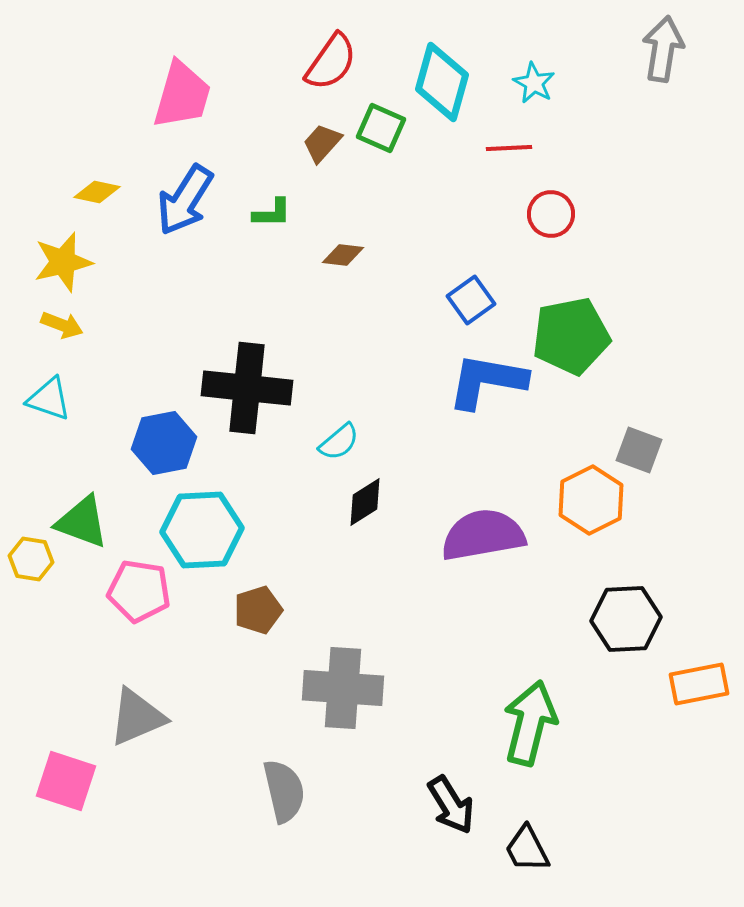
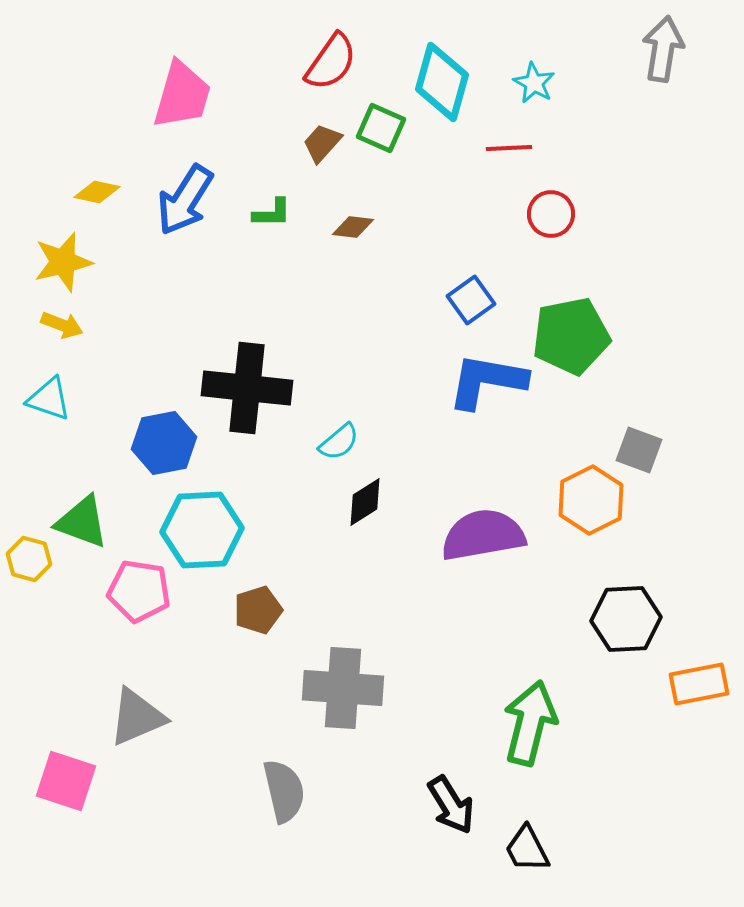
brown diamond: moved 10 px right, 28 px up
yellow hexagon: moved 2 px left; rotated 6 degrees clockwise
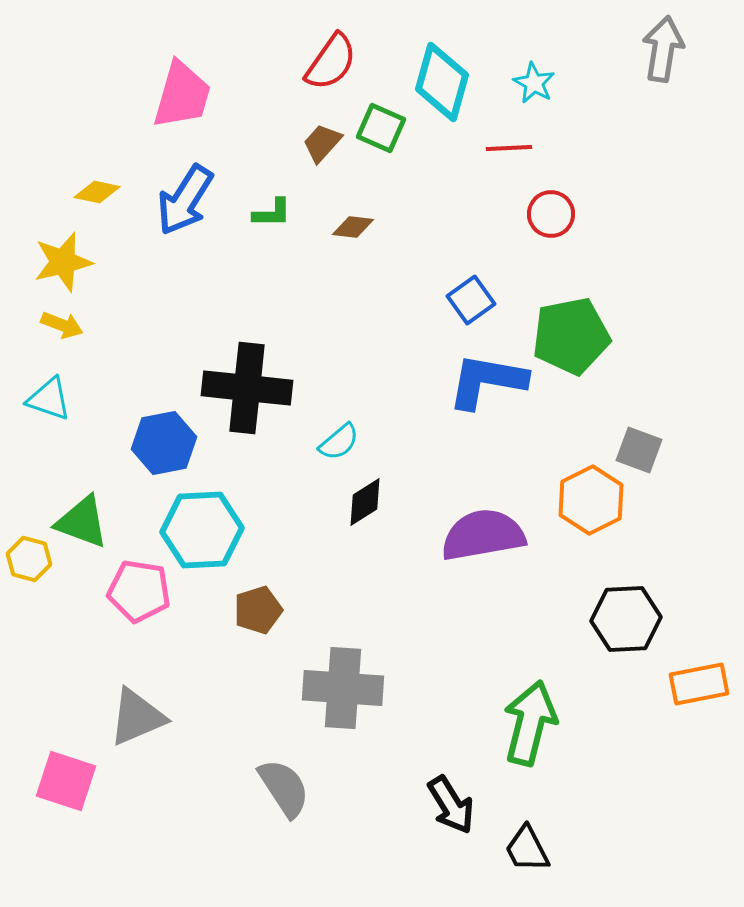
gray semicircle: moved 3 px up; rotated 20 degrees counterclockwise
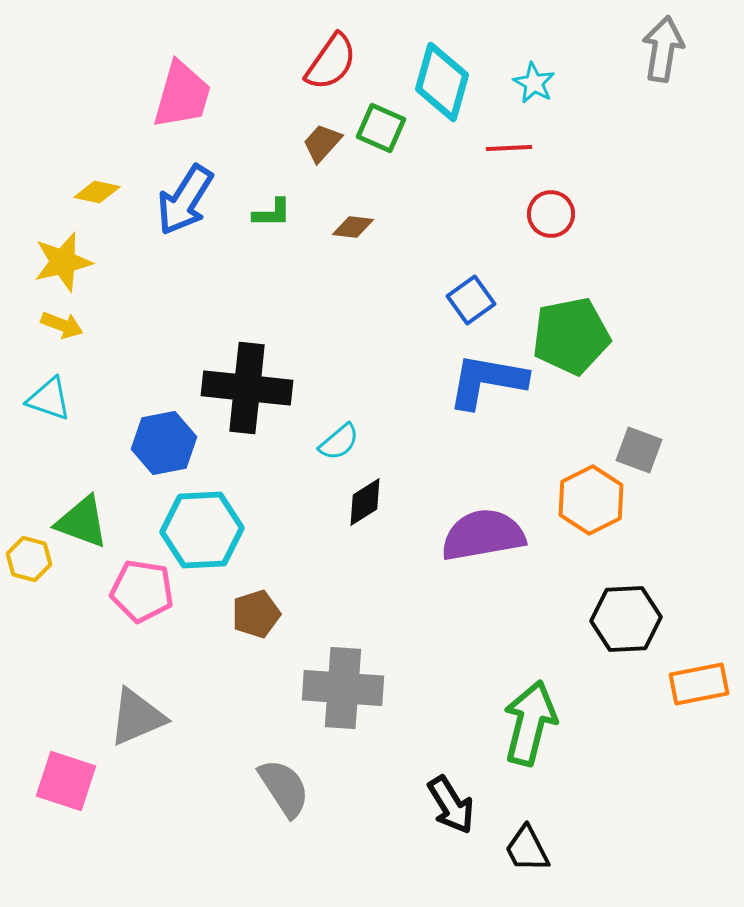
pink pentagon: moved 3 px right
brown pentagon: moved 2 px left, 4 px down
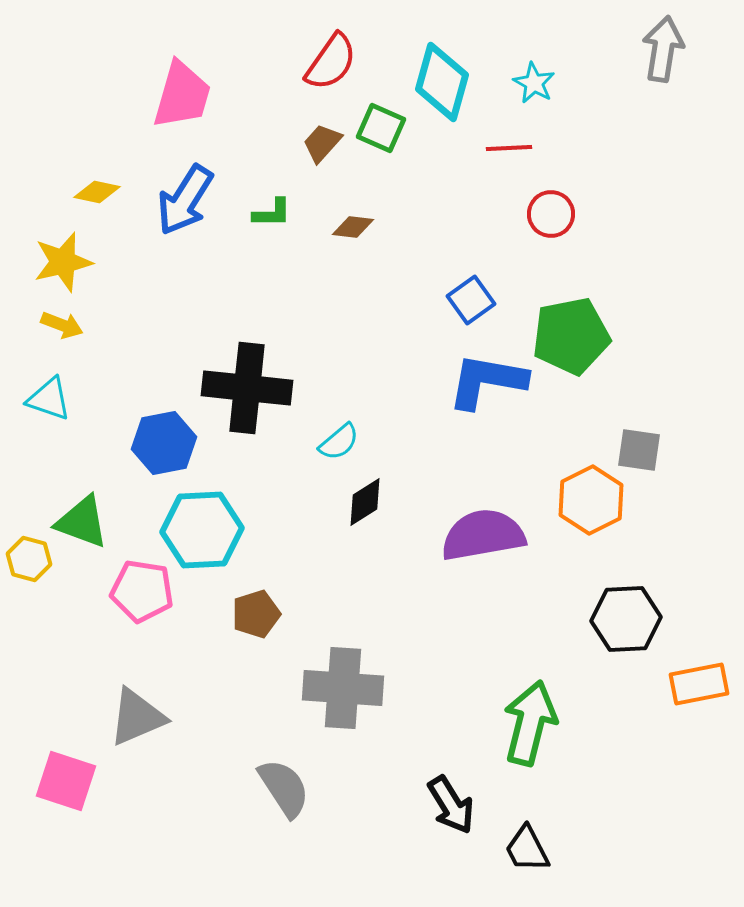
gray square: rotated 12 degrees counterclockwise
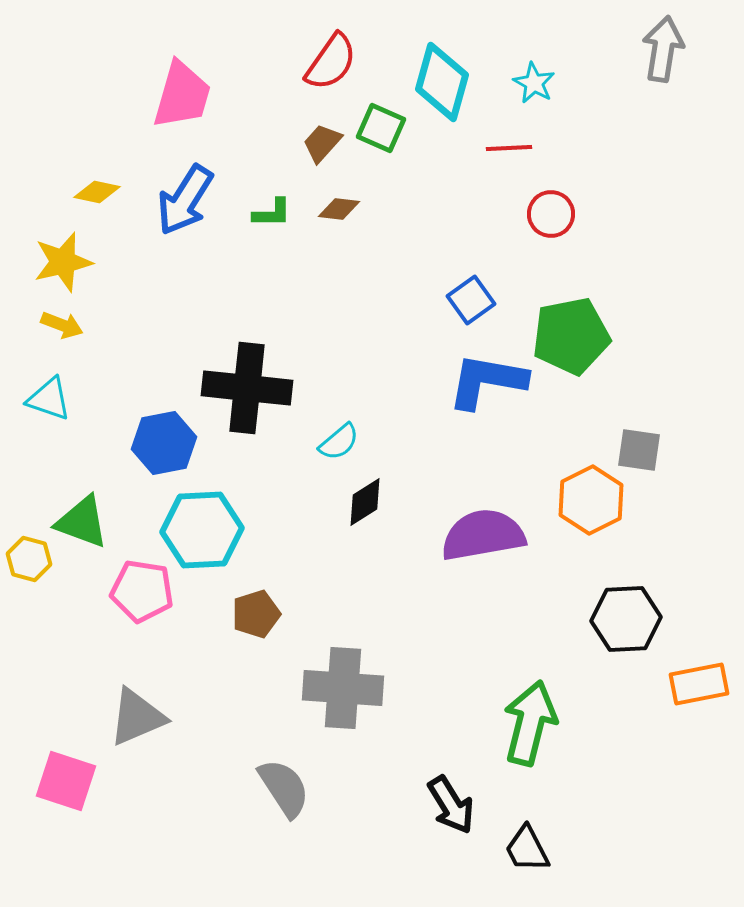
brown diamond: moved 14 px left, 18 px up
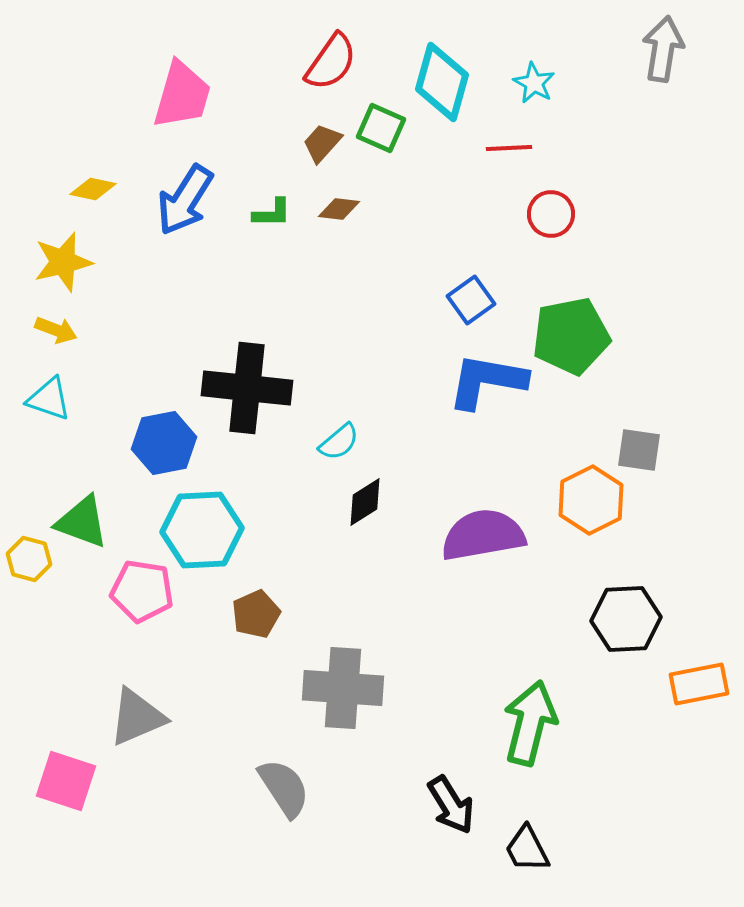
yellow diamond: moved 4 px left, 3 px up
yellow arrow: moved 6 px left, 5 px down
brown pentagon: rotated 6 degrees counterclockwise
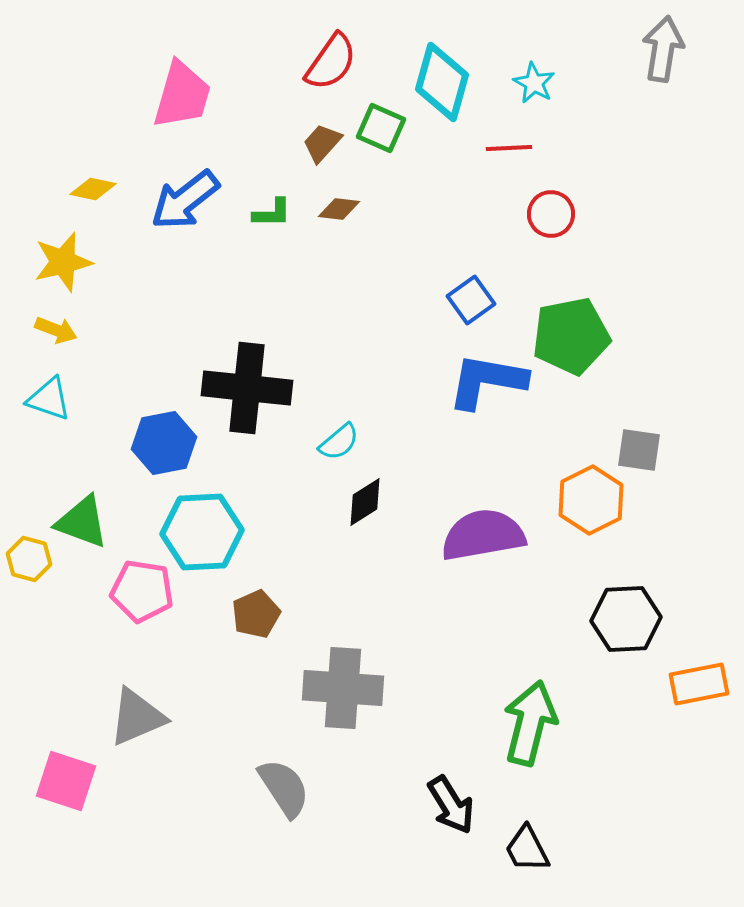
blue arrow: rotated 20 degrees clockwise
cyan hexagon: moved 2 px down
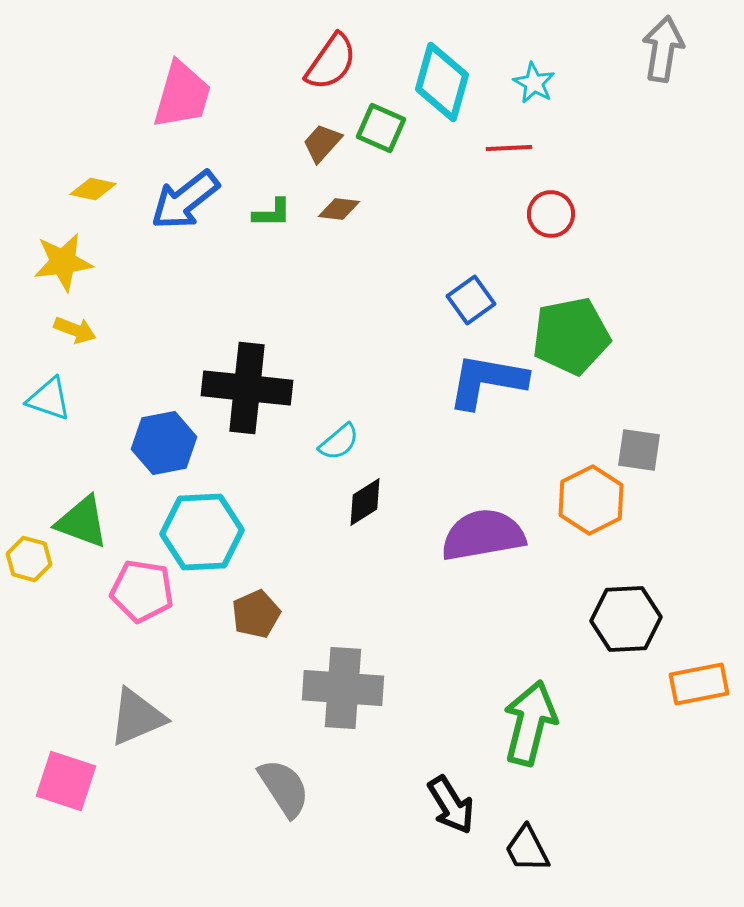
yellow star: rotated 6 degrees clockwise
yellow arrow: moved 19 px right
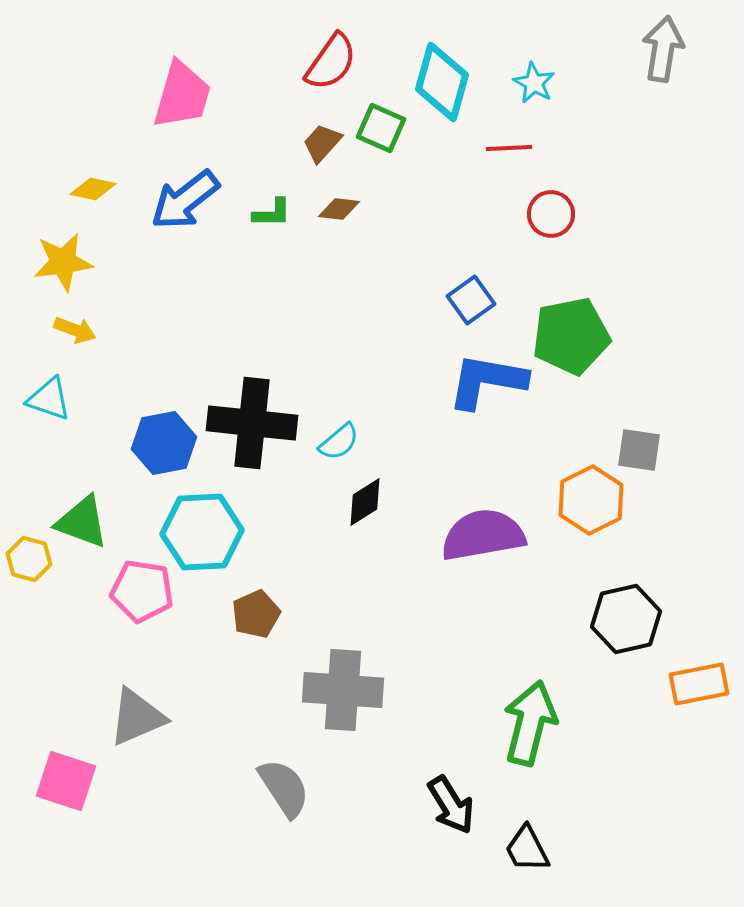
black cross: moved 5 px right, 35 px down
black hexagon: rotated 10 degrees counterclockwise
gray cross: moved 2 px down
